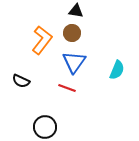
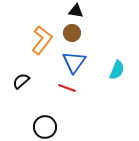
black semicircle: rotated 114 degrees clockwise
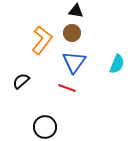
cyan semicircle: moved 6 px up
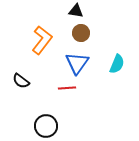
brown circle: moved 9 px right
blue triangle: moved 3 px right, 1 px down
black semicircle: rotated 102 degrees counterclockwise
red line: rotated 24 degrees counterclockwise
black circle: moved 1 px right, 1 px up
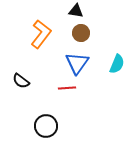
orange L-shape: moved 1 px left, 6 px up
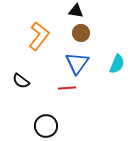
orange L-shape: moved 2 px left, 2 px down
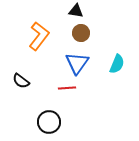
black circle: moved 3 px right, 4 px up
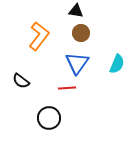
black circle: moved 4 px up
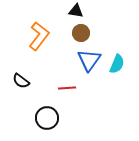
blue triangle: moved 12 px right, 3 px up
black circle: moved 2 px left
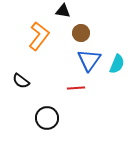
black triangle: moved 13 px left
red line: moved 9 px right
